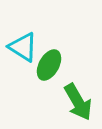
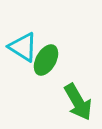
green ellipse: moved 3 px left, 5 px up
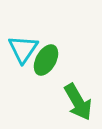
cyan triangle: moved 2 px down; rotated 32 degrees clockwise
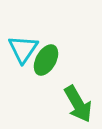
green arrow: moved 2 px down
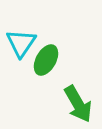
cyan triangle: moved 2 px left, 6 px up
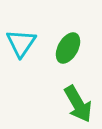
green ellipse: moved 22 px right, 12 px up
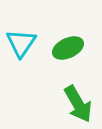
green ellipse: rotated 36 degrees clockwise
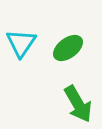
green ellipse: rotated 12 degrees counterclockwise
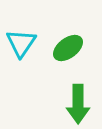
green arrow: rotated 30 degrees clockwise
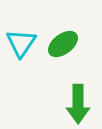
green ellipse: moved 5 px left, 4 px up
